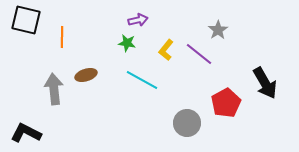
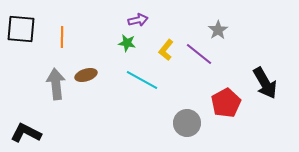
black square: moved 5 px left, 9 px down; rotated 8 degrees counterclockwise
gray arrow: moved 2 px right, 5 px up
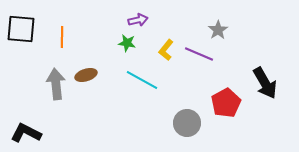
purple line: rotated 16 degrees counterclockwise
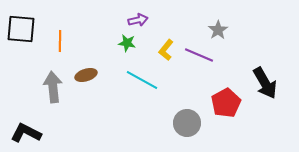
orange line: moved 2 px left, 4 px down
purple line: moved 1 px down
gray arrow: moved 3 px left, 3 px down
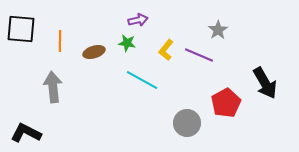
brown ellipse: moved 8 px right, 23 px up
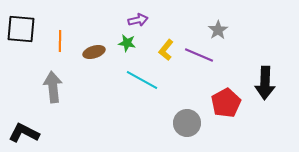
black arrow: rotated 32 degrees clockwise
black L-shape: moved 2 px left
